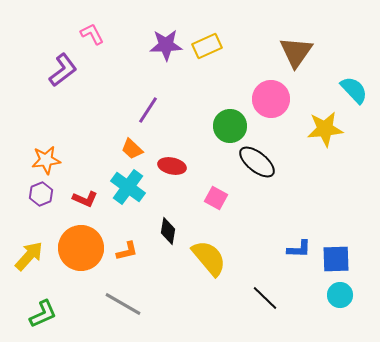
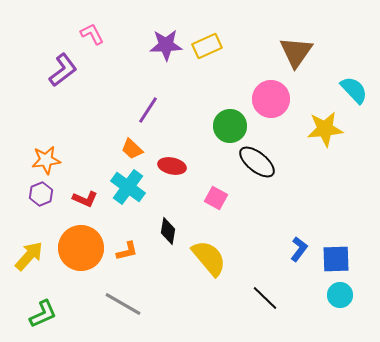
blue L-shape: rotated 55 degrees counterclockwise
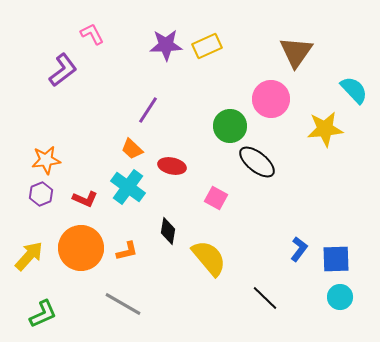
cyan circle: moved 2 px down
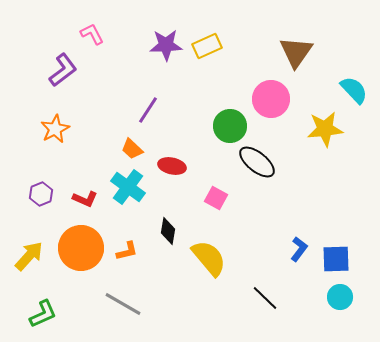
orange star: moved 9 px right, 31 px up; rotated 20 degrees counterclockwise
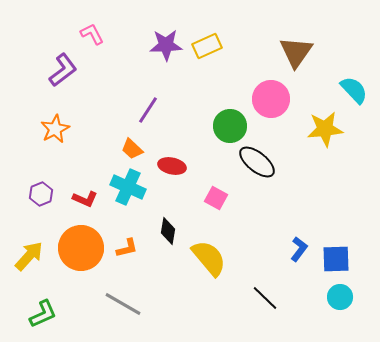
cyan cross: rotated 12 degrees counterclockwise
orange L-shape: moved 3 px up
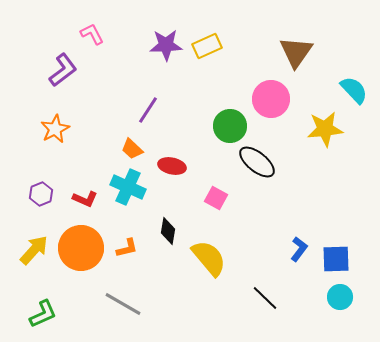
yellow arrow: moved 5 px right, 6 px up
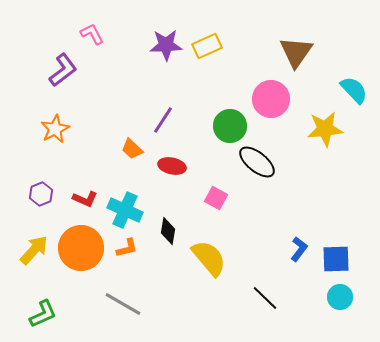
purple line: moved 15 px right, 10 px down
cyan cross: moved 3 px left, 23 px down
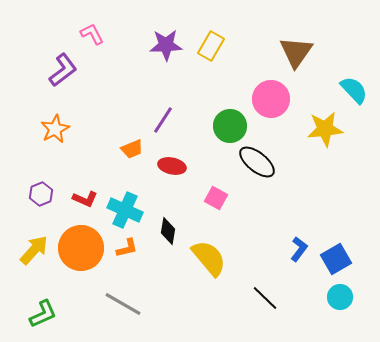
yellow rectangle: moved 4 px right; rotated 36 degrees counterclockwise
orange trapezoid: rotated 65 degrees counterclockwise
blue square: rotated 28 degrees counterclockwise
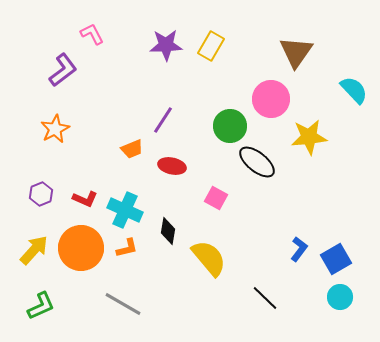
yellow star: moved 16 px left, 8 px down
green L-shape: moved 2 px left, 8 px up
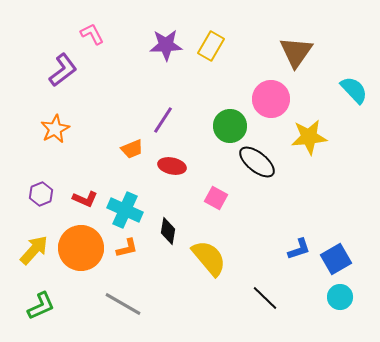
blue L-shape: rotated 35 degrees clockwise
